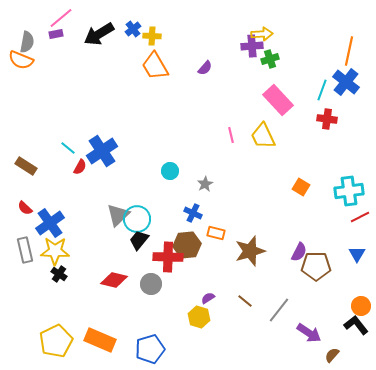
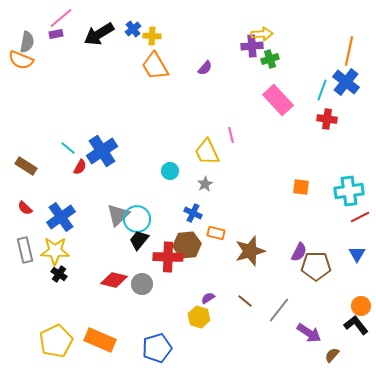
yellow trapezoid at (263, 136): moved 56 px left, 16 px down
orange square at (301, 187): rotated 24 degrees counterclockwise
blue cross at (50, 223): moved 11 px right, 6 px up
gray circle at (151, 284): moved 9 px left
blue pentagon at (150, 349): moved 7 px right, 1 px up
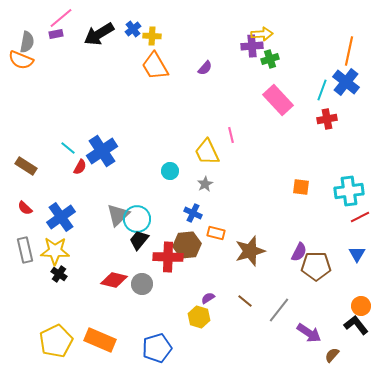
red cross at (327, 119): rotated 18 degrees counterclockwise
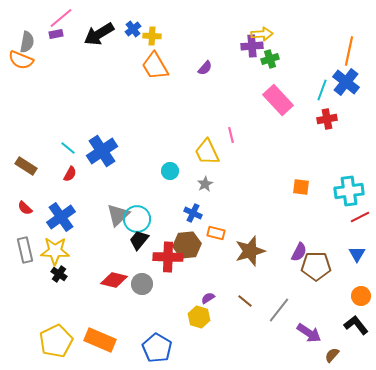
red semicircle at (80, 167): moved 10 px left, 7 px down
orange circle at (361, 306): moved 10 px up
blue pentagon at (157, 348): rotated 24 degrees counterclockwise
